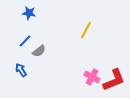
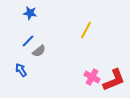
blue star: moved 1 px right
blue line: moved 3 px right
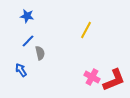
blue star: moved 3 px left, 3 px down
gray semicircle: moved 1 px right, 2 px down; rotated 64 degrees counterclockwise
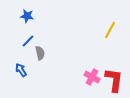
yellow line: moved 24 px right
red L-shape: rotated 60 degrees counterclockwise
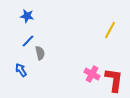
pink cross: moved 3 px up
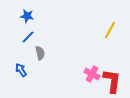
blue line: moved 4 px up
red L-shape: moved 2 px left, 1 px down
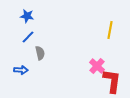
yellow line: rotated 18 degrees counterclockwise
blue arrow: rotated 128 degrees clockwise
pink cross: moved 5 px right, 8 px up; rotated 14 degrees clockwise
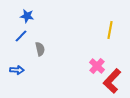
blue line: moved 7 px left, 1 px up
gray semicircle: moved 4 px up
blue arrow: moved 4 px left
red L-shape: rotated 145 degrees counterclockwise
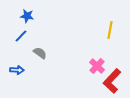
gray semicircle: moved 4 px down; rotated 40 degrees counterclockwise
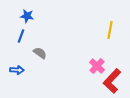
blue line: rotated 24 degrees counterclockwise
